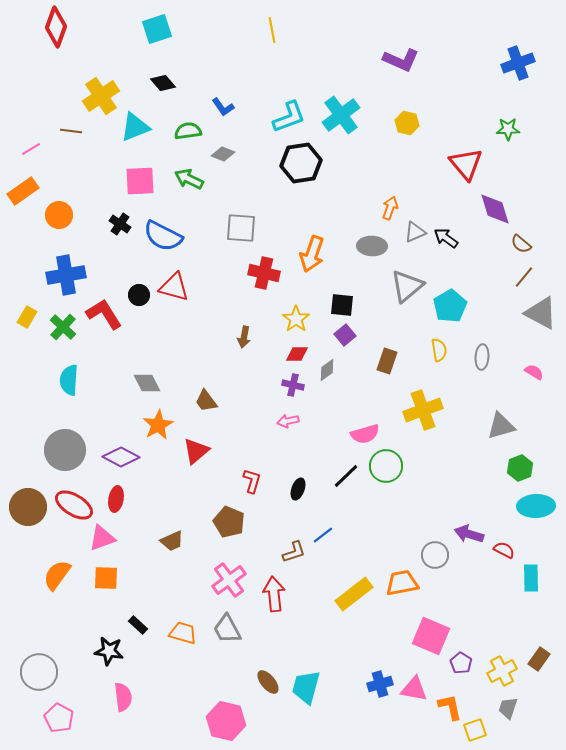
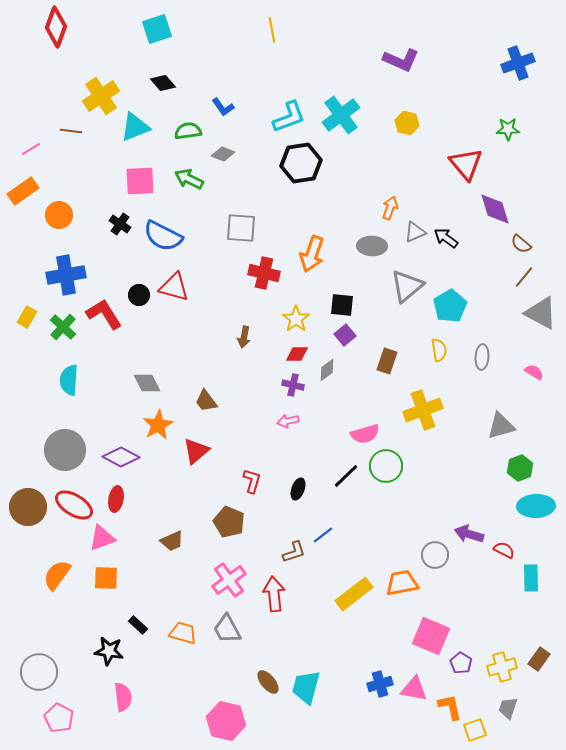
yellow cross at (502, 671): moved 4 px up; rotated 12 degrees clockwise
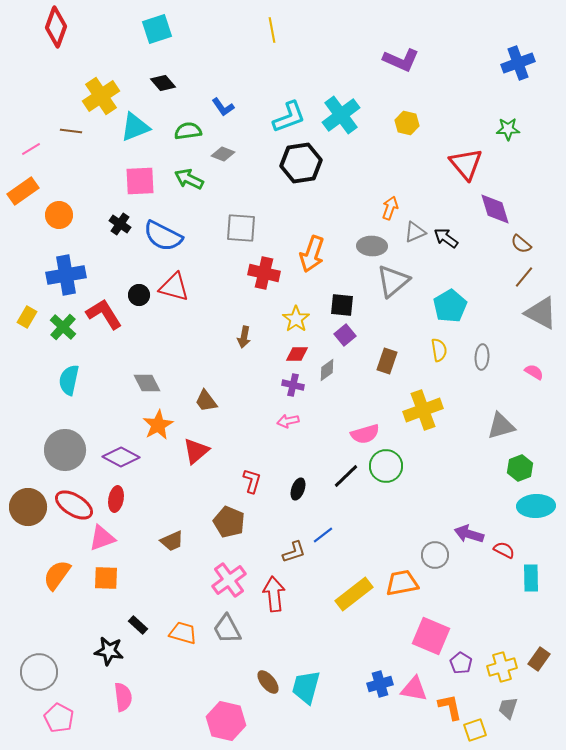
gray triangle at (407, 286): moved 14 px left, 5 px up
cyan semicircle at (69, 380): rotated 8 degrees clockwise
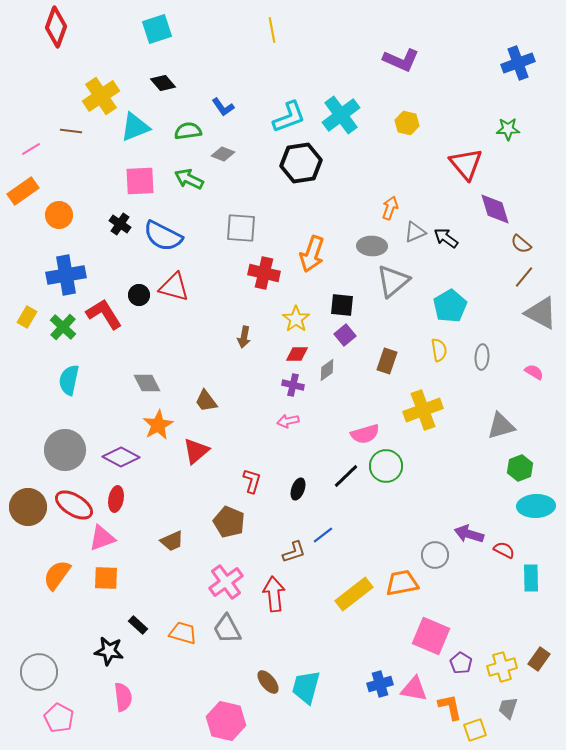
pink cross at (229, 580): moved 3 px left, 2 px down
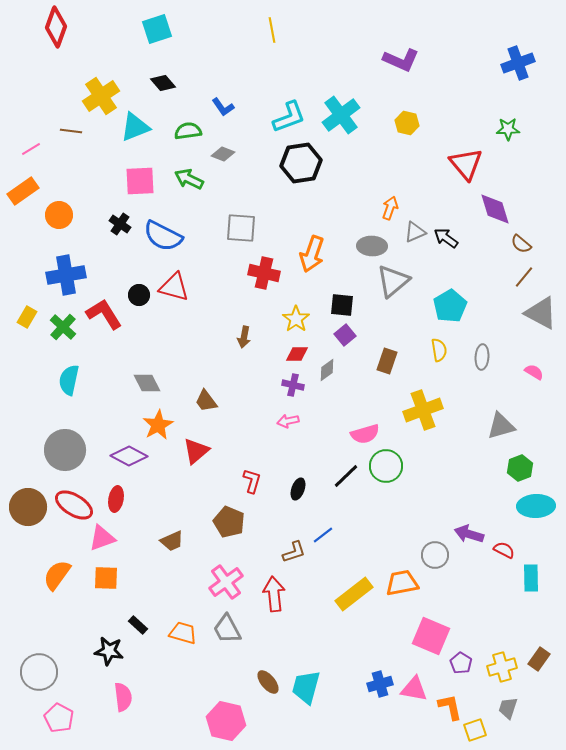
purple diamond at (121, 457): moved 8 px right, 1 px up
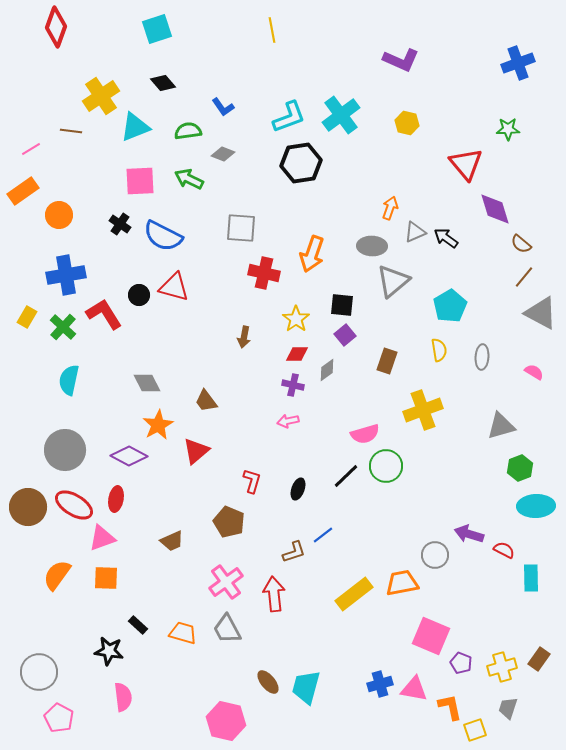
purple pentagon at (461, 663): rotated 10 degrees counterclockwise
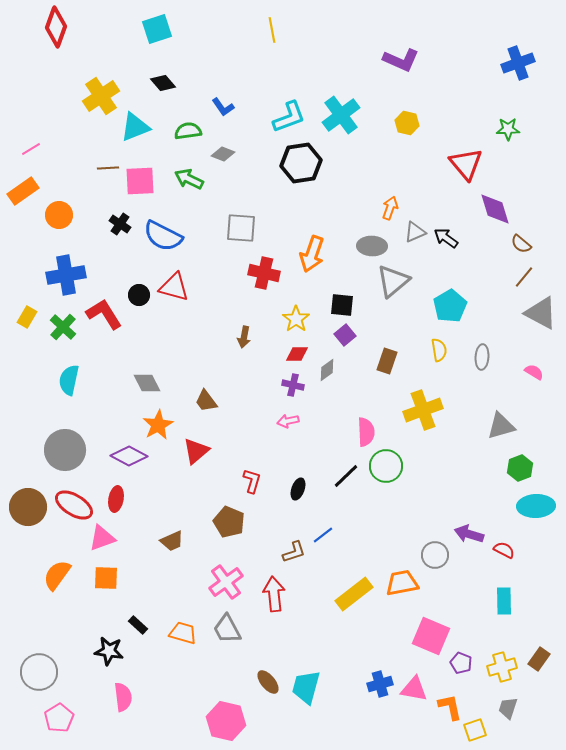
brown line at (71, 131): moved 37 px right, 37 px down; rotated 10 degrees counterclockwise
pink semicircle at (365, 434): moved 1 px right, 2 px up; rotated 76 degrees counterclockwise
cyan rectangle at (531, 578): moved 27 px left, 23 px down
pink pentagon at (59, 718): rotated 12 degrees clockwise
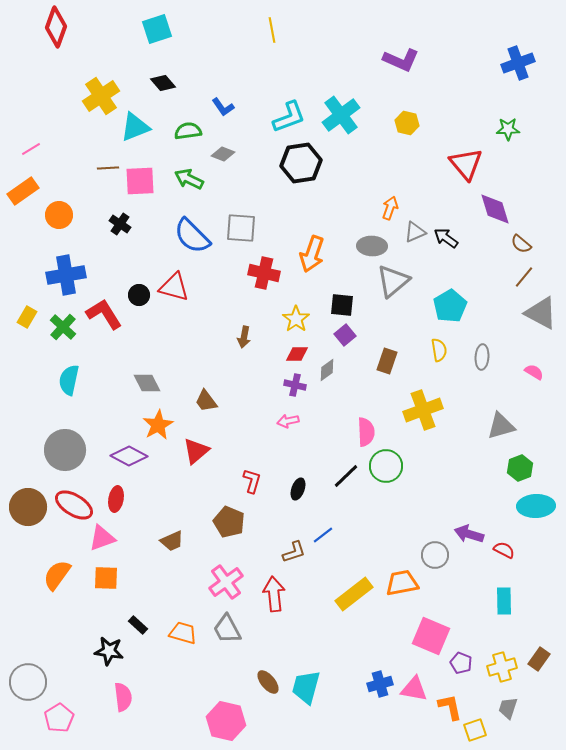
blue semicircle at (163, 236): moved 29 px right; rotated 18 degrees clockwise
purple cross at (293, 385): moved 2 px right
gray circle at (39, 672): moved 11 px left, 10 px down
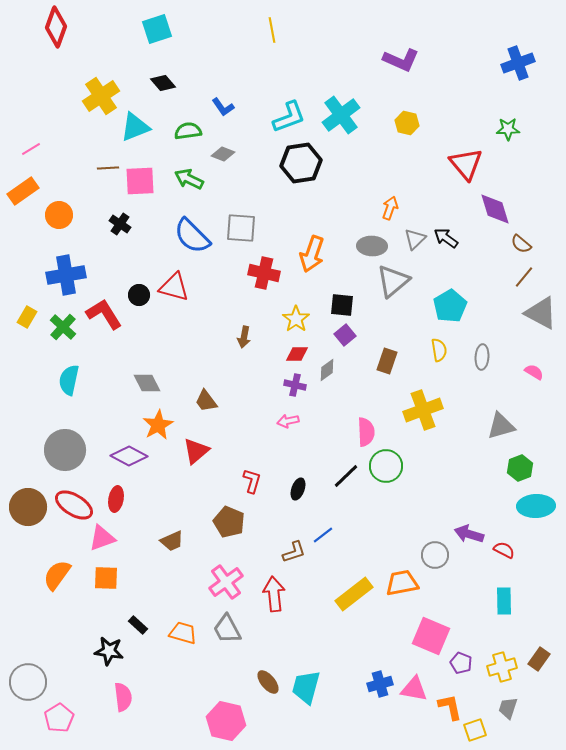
gray triangle at (415, 232): moved 7 px down; rotated 20 degrees counterclockwise
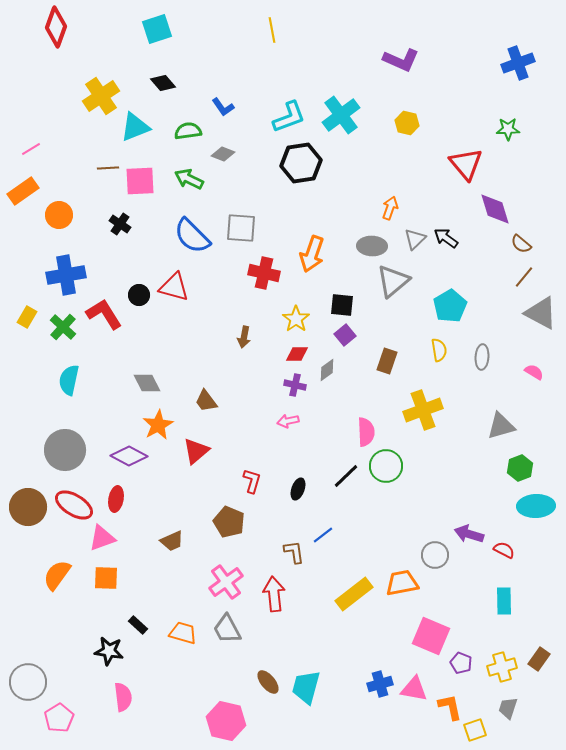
brown L-shape at (294, 552): rotated 80 degrees counterclockwise
